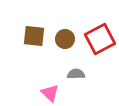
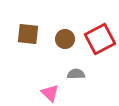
brown square: moved 6 px left, 2 px up
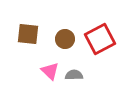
gray semicircle: moved 2 px left, 1 px down
pink triangle: moved 22 px up
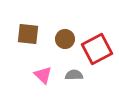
red square: moved 3 px left, 10 px down
pink triangle: moved 7 px left, 4 px down
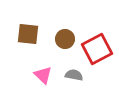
gray semicircle: rotated 12 degrees clockwise
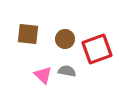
red square: rotated 8 degrees clockwise
gray semicircle: moved 7 px left, 4 px up
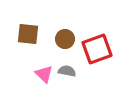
pink triangle: moved 1 px right, 1 px up
